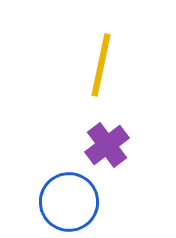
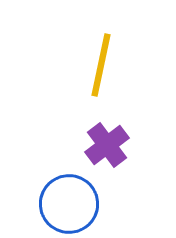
blue circle: moved 2 px down
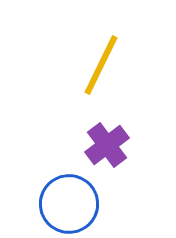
yellow line: rotated 14 degrees clockwise
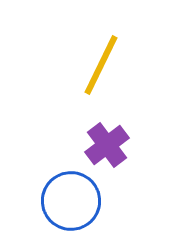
blue circle: moved 2 px right, 3 px up
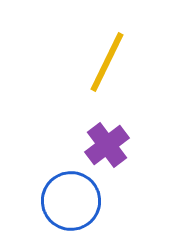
yellow line: moved 6 px right, 3 px up
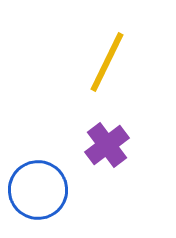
blue circle: moved 33 px left, 11 px up
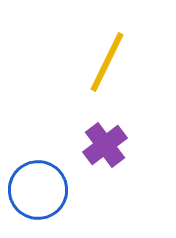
purple cross: moved 2 px left
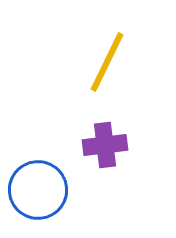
purple cross: rotated 30 degrees clockwise
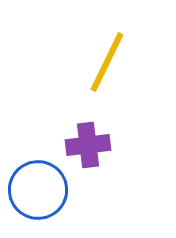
purple cross: moved 17 px left
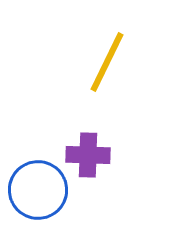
purple cross: moved 10 px down; rotated 9 degrees clockwise
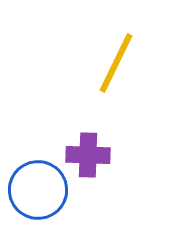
yellow line: moved 9 px right, 1 px down
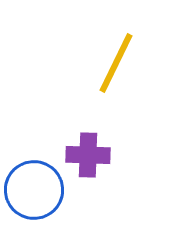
blue circle: moved 4 px left
